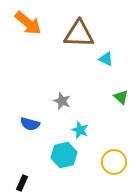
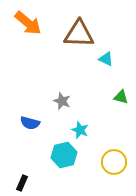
green triangle: rotated 28 degrees counterclockwise
blue semicircle: moved 1 px up
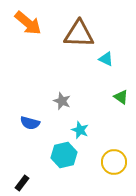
green triangle: rotated 21 degrees clockwise
black rectangle: rotated 14 degrees clockwise
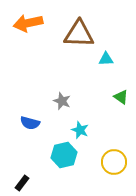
orange arrow: rotated 128 degrees clockwise
cyan triangle: rotated 28 degrees counterclockwise
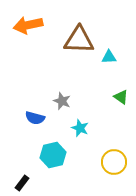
orange arrow: moved 2 px down
brown triangle: moved 6 px down
cyan triangle: moved 3 px right, 2 px up
blue semicircle: moved 5 px right, 5 px up
cyan star: moved 2 px up
cyan hexagon: moved 11 px left
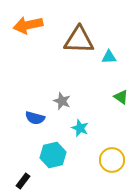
yellow circle: moved 2 px left, 2 px up
black rectangle: moved 1 px right, 2 px up
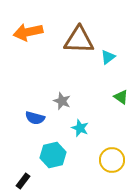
orange arrow: moved 7 px down
cyan triangle: moved 1 px left; rotated 35 degrees counterclockwise
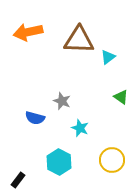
cyan hexagon: moved 6 px right, 7 px down; rotated 20 degrees counterclockwise
black rectangle: moved 5 px left, 1 px up
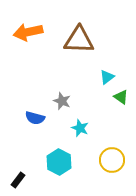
cyan triangle: moved 1 px left, 20 px down
